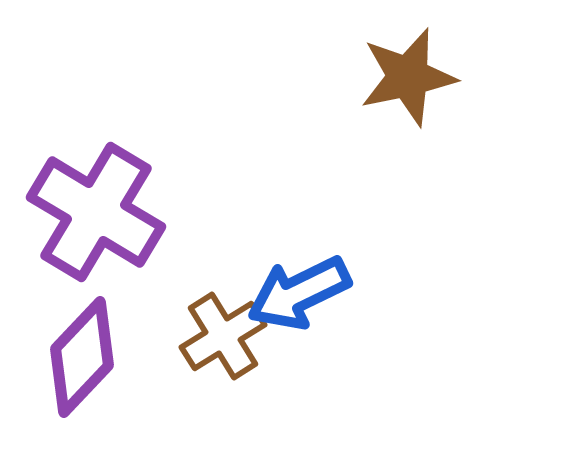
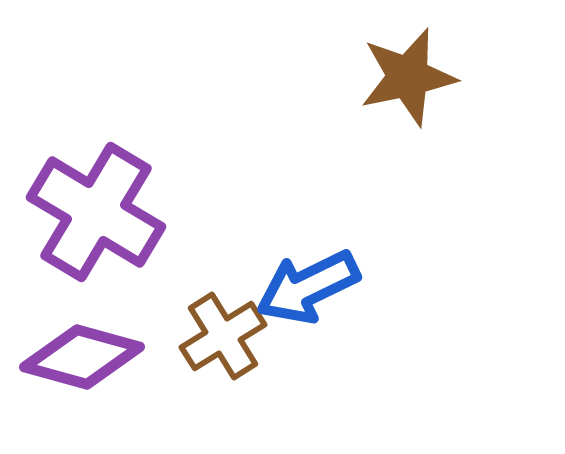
blue arrow: moved 9 px right, 6 px up
purple diamond: rotated 62 degrees clockwise
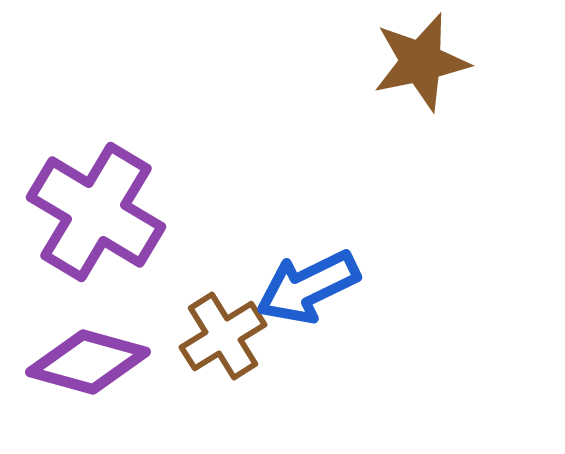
brown star: moved 13 px right, 15 px up
purple diamond: moved 6 px right, 5 px down
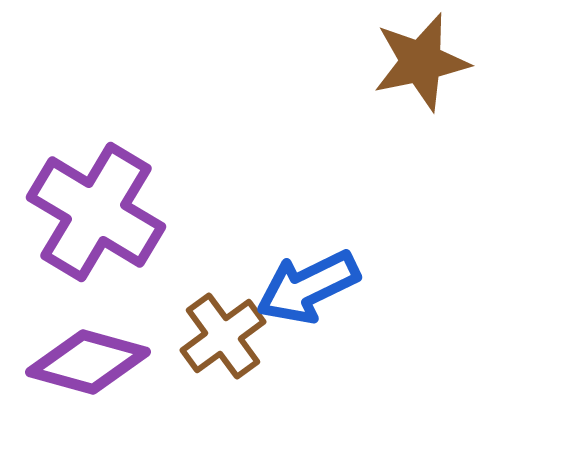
brown cross: rotated 4 degrees counterclockwise
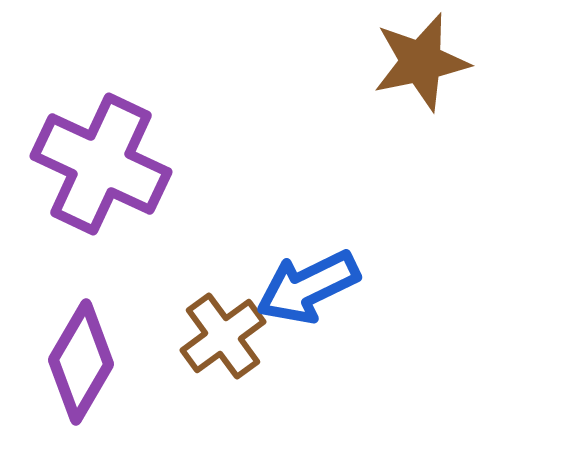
purple cross: moved 5 px right, 48 px up; rotated 6 degrees counterclockwise
purple diamond: moved 7 px left; rotated 75 degrees counterclockwise
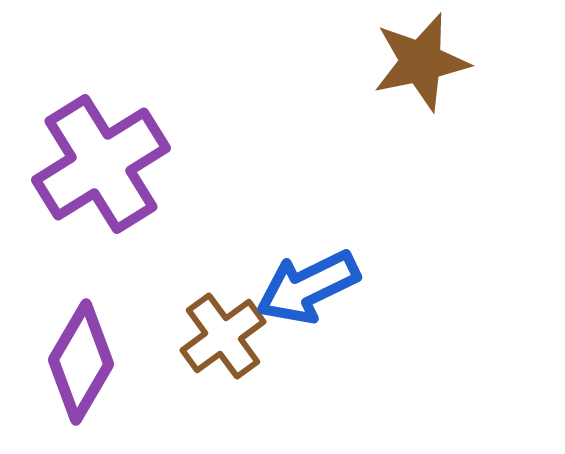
purple cross: rotated 33 degrees clockwise
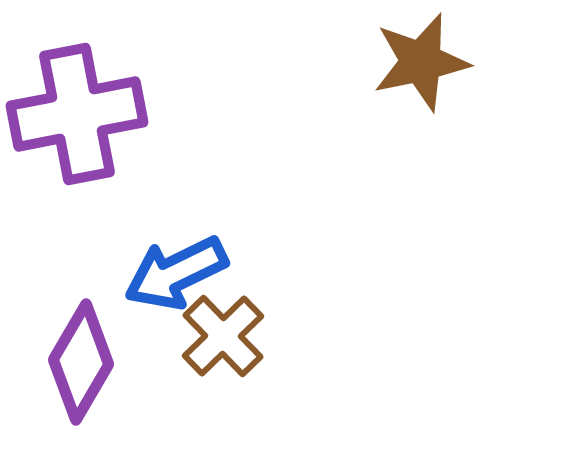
purple cross: moved 24 px left, 50 px up; rotated 21 degrees clockwise
blue arrow: moved 132 px left, 14 px up
brown cross: rotated 8 degrees counterclockwise
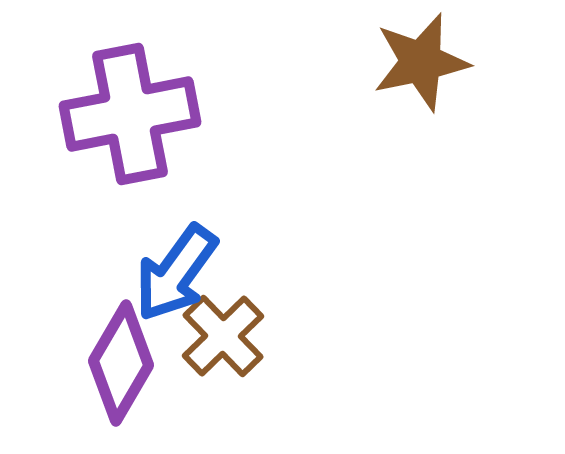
purple cross: moved 53 px right
blue arrow: rotated 28 degrees counterclockwise
purple diamond: moved 40 px right, 1 px down
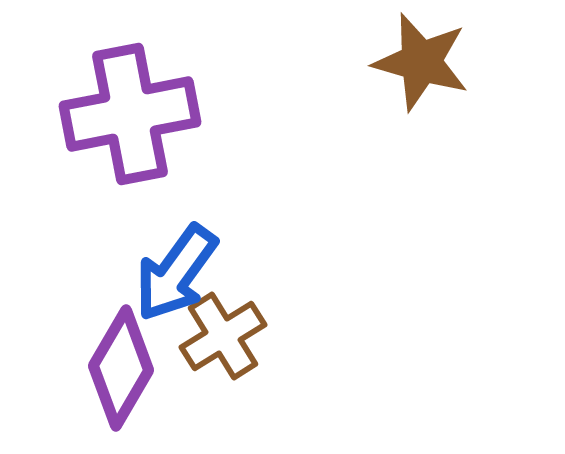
brown star: rotated 28 degrees clockwise
brown cross: rotated 12 degrees clockwise
purple diamond: moved 5 px down
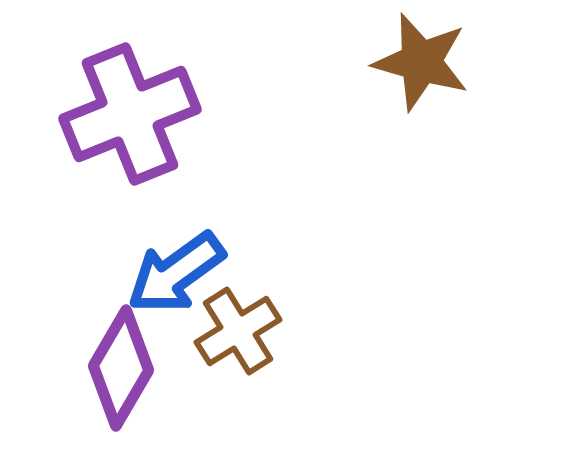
purple cross: rotated 11 degrees counterclockwise
blue arrow: rotated 18 degrees clockwise
brown cross: moved 15 px right, 5 px up
